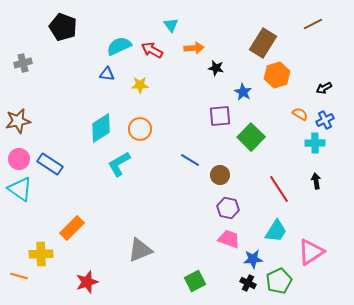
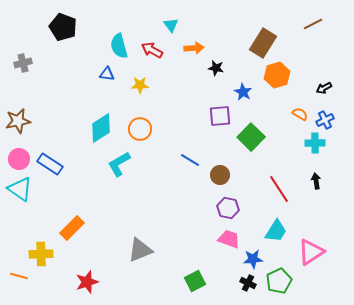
cyan semicircle at (119, 46): rotated 80 degrees counterclockwise
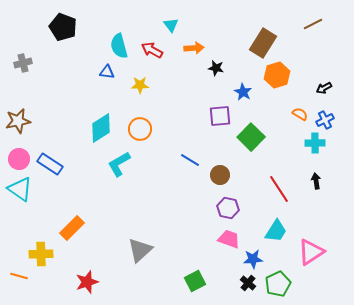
blue triangle at (107, 74): moved 2 px up
gray triangle at (140, 250): rotated 20 degrees counterclockwise
green pentagon at (279, 281): moved 1 px left, 3 px down
black cross at (248, 283): rotated 14 degrees clockwise
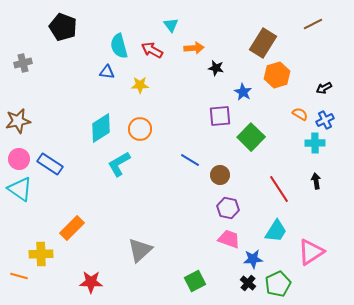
red star at (87, 282): moved 4 px right; rotated 20 degrees clockwise
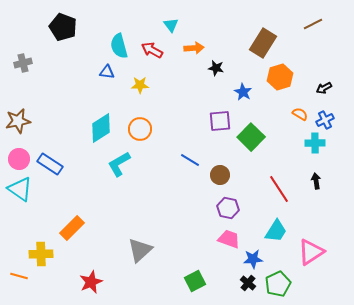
orange hexagon at (277, 75): moved 3 px right, 2 px down
purple square at (220, 116): moved 5 px down
red star at (91, 282): rotated 25 degrees counterclockwise
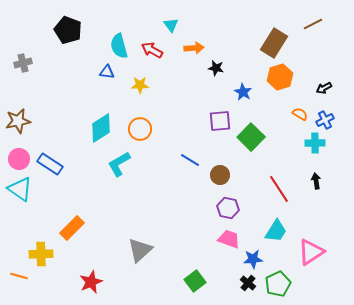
black pentagon at (63, 27): moved 5 px right, 3 px down
brown rectangle at (263, 43): moved 11 px right
green square at (195, 281): rotated 10 degrees counterclockwise
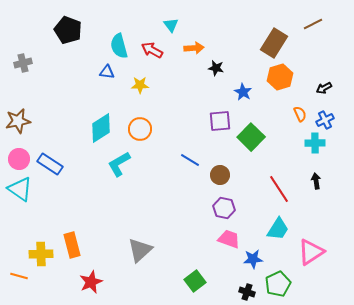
orange semicircle at (300, 114): rotated 35 degrees clockwise
purple hexagon at (228, 208): moved 4 px left
orange rectangle at (72, 228): moved 17 px down; rotated 60 degrees counterclockwise
cyan trapezoid at (276, 231): moved 2 px right, 2 px up
black cross at (248, 283): moved 1 px left, 9 px down; rotated 21 degrees counterclockwise
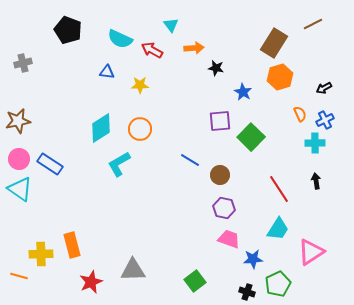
cyan semicircle at (119, 46): moved 1 px right, 7 px up; rotated 50 degrees counterclockwise
gray triangle at (140, 250): moved 7 px left, 20 px down; rotated 40 degrees clockwise
